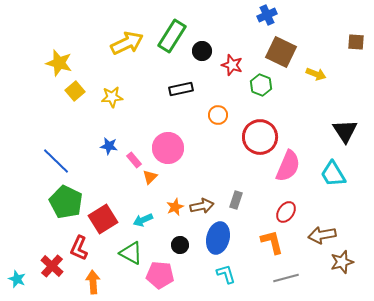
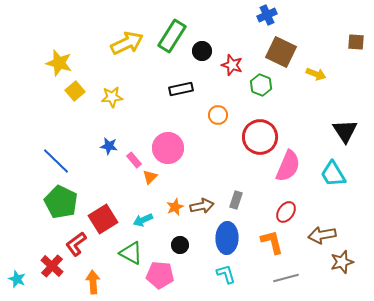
green pentagon at (66, 202): moved 5 px left
blue ellipse at (218, 238): moved 9 px right; rotated 12 degrees counterclockwise
red L-shape at (79, 248): moved 3 px left, 4 px up; rotated 30 degrees clockwise
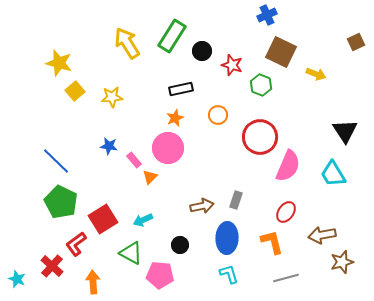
brown square at (356, 42): rotated 30 degrees counterclockwise
yellow arrow at (127, 43): rotated 96 degrees counterclockwise
orange star at (175, 207): moved 89 px up
cyan L-shape at (226, 274): moved 3 px right
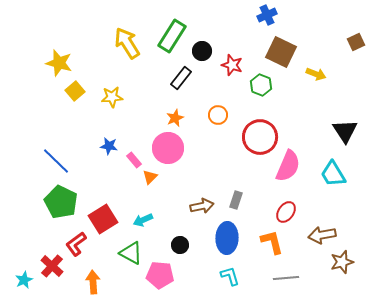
black rectangle at (181, 89): moved 11 px up; rotated 40 degrees counterclockwise
cyan L-shape at (229, 274): moved 1 px right, 2 px down
gray line at (286, 278): rotated 10 degrees clockwise
cyan star at (17, 279): moved 7 px right, 1 px down; rotated 24 degrees clockwise
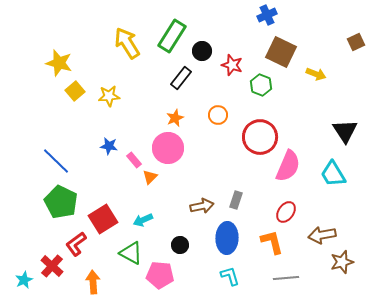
yellow star at (112, 97): moved 3 px left, 1 px up
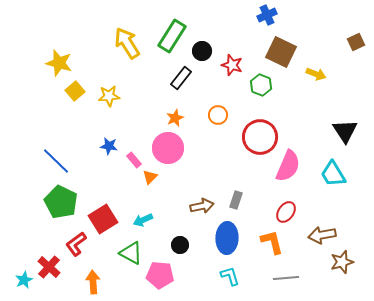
red cross at (52, 266): moved 3 px left, 1 px down
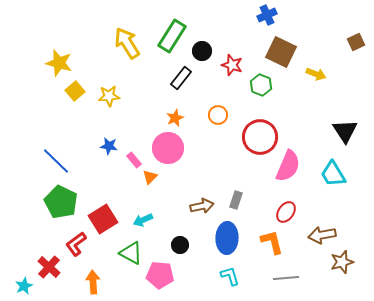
cyan star at (24, 280): moved 6 px down
